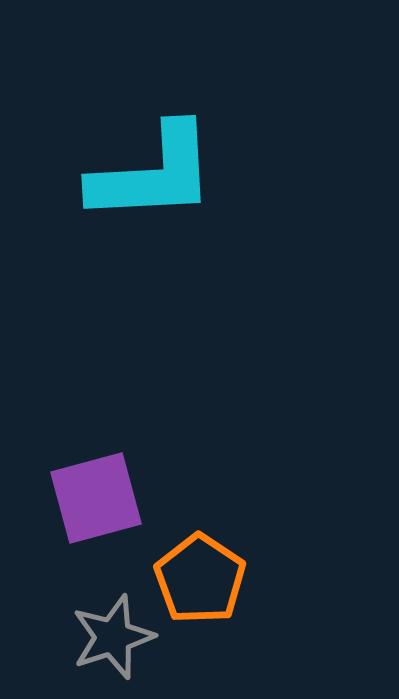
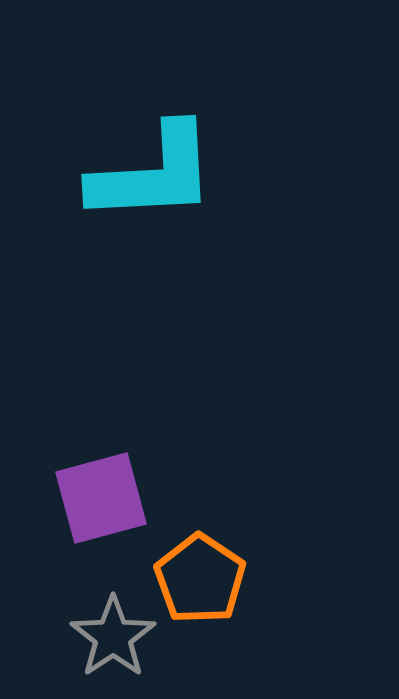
purple square: moved 5 px right
gray star: rotated 16 degrees counterclockwise
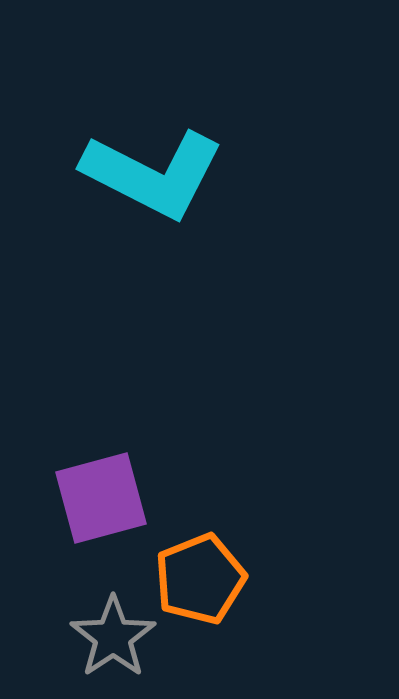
cyan L-shape: rotated 30 degrees clockwise
orange pentagon: rotated 16 degrees clockwise
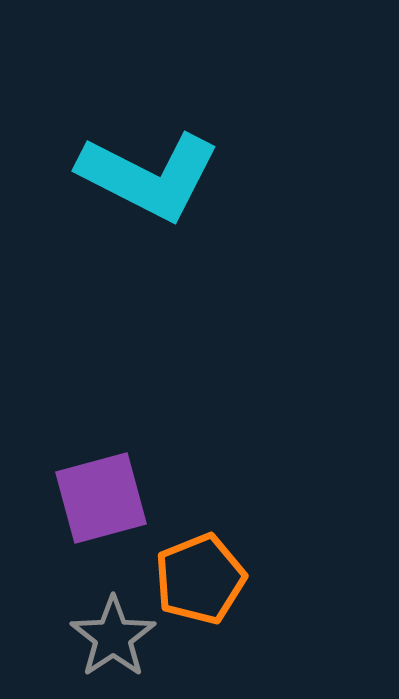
cyan L-shape: moved 4 px left, 2 px down
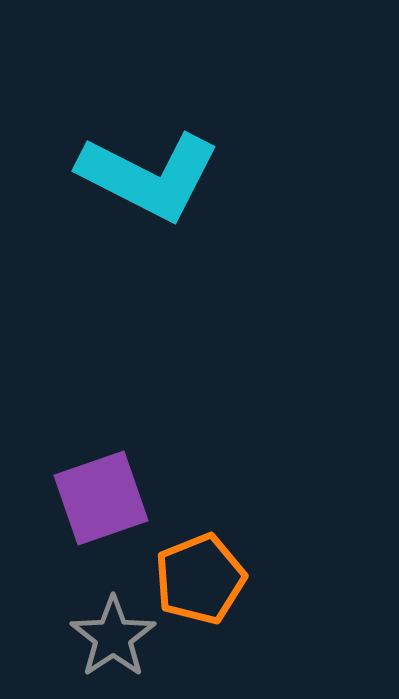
purple square: rotated 4 degrees counterclockwise
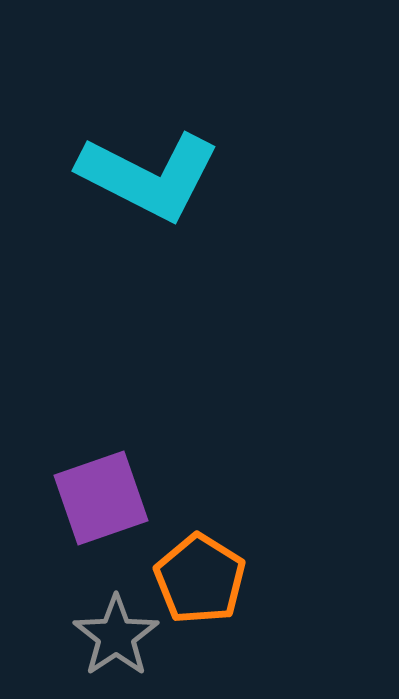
orange pentagon: rotated 18 degrees counterclockwise
gray star: moved 3 px right, 1 px up
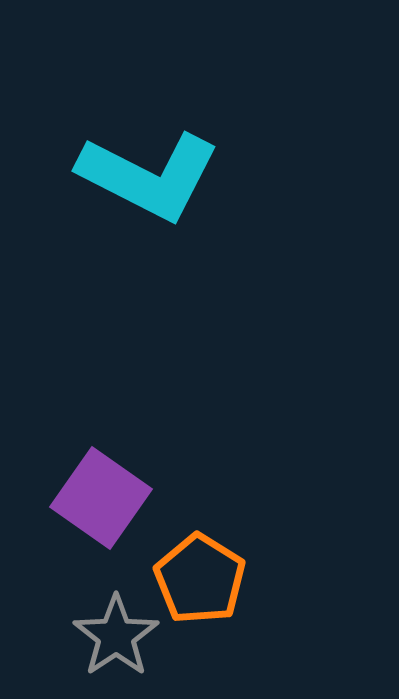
purple square: rotated 36 degrees counterclockwise
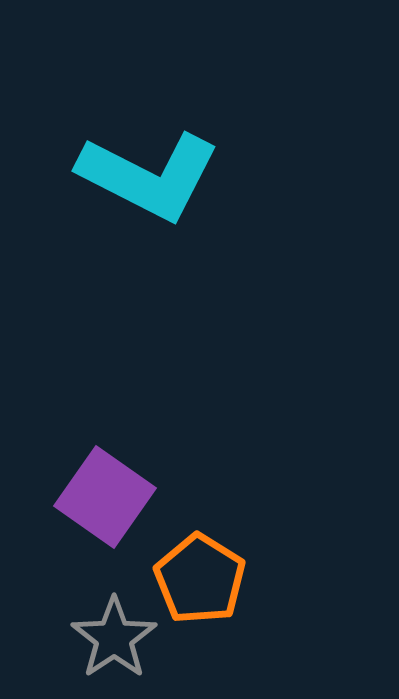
purple square: moved 4 px right, 1 px up
gray star: moved 2 px left, 2 px down
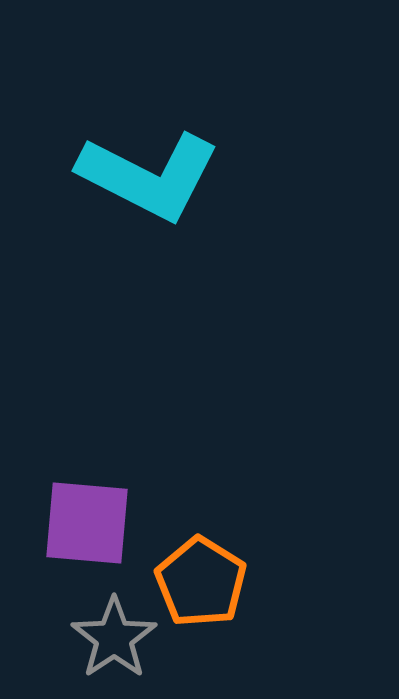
purple square: moved 18 px left, 26 px down; rotated 30 degrees counterclockwise
orange pentagon: moved 1 px right, 3 px down
